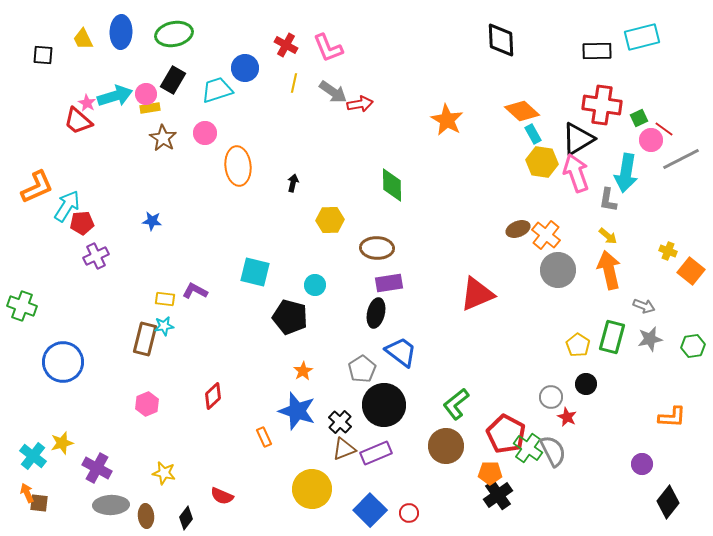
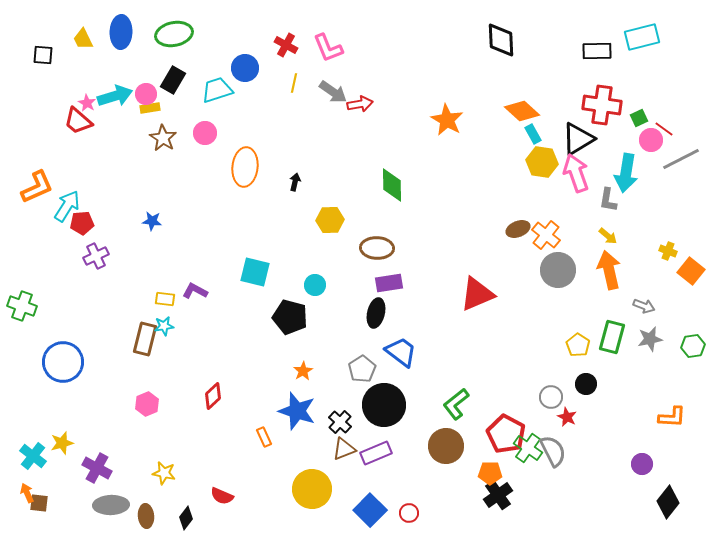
orange ellipse at (238, 166): moved 7 px right, 1 px down; rotated 12 degrees clockwise
black arrow at (293, 183): moved 2 px right, 1 px up
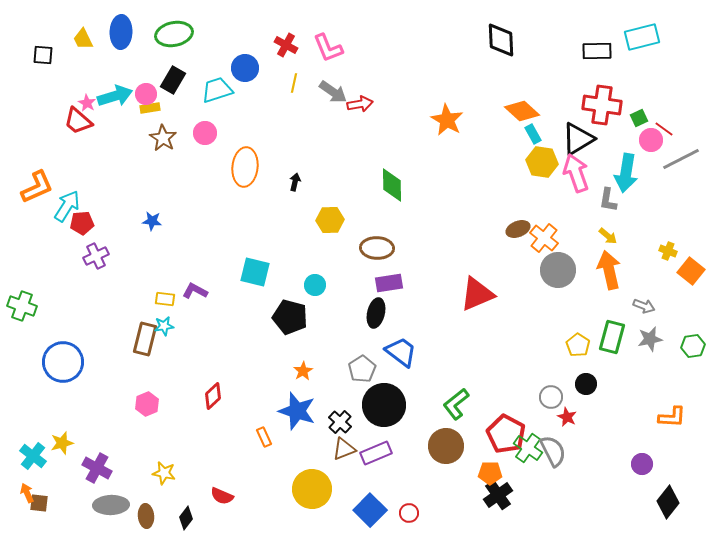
orange cross at (546, 235): moved 2 px left, 3 px down
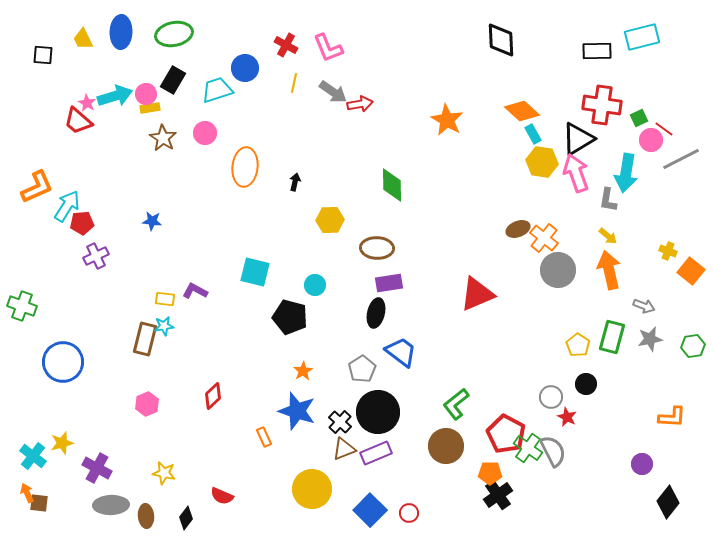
black circle at (384, 405): moved 6 px left, 7 px down
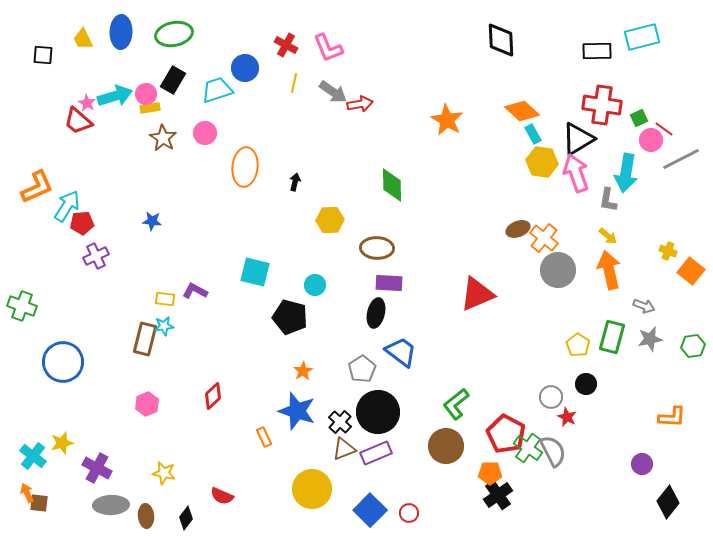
purple rectangle at (389, 283): rotated 12 degrees clockwise
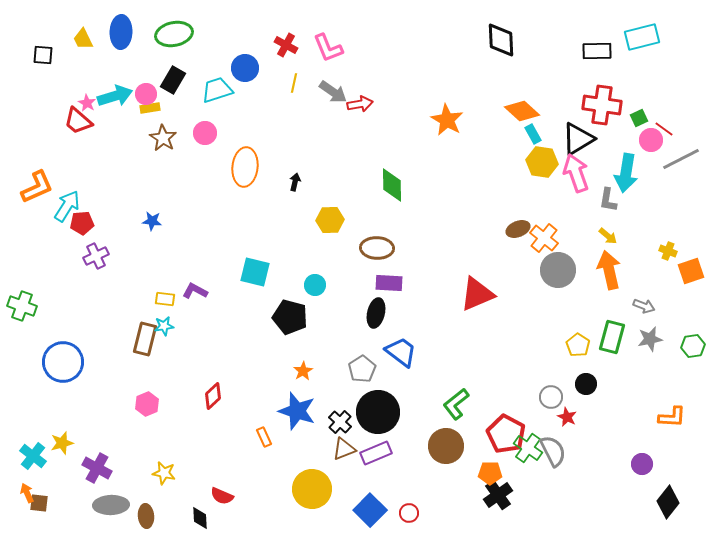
orange square at (691, 271): rotated 32 degrees clockwise
black diamond at (186, 518): moved 14 px right; rotated 40 degrees counterclockwise
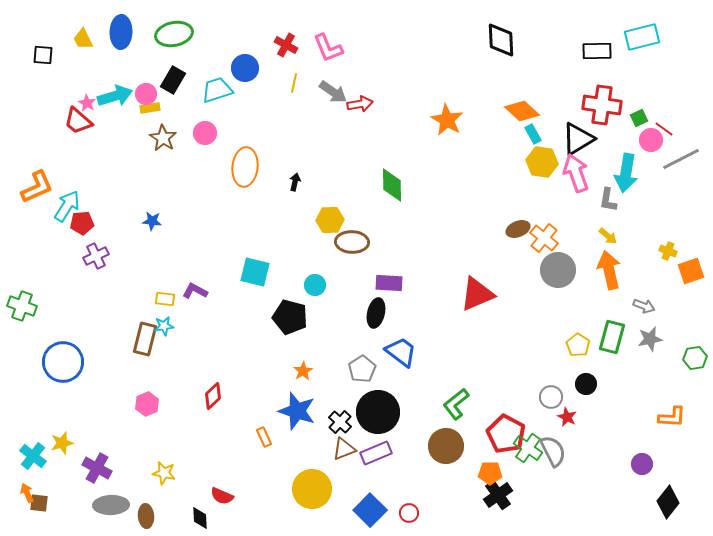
brown ellipse at (377, 248): moved 25 px left, 6 px up
green hexagon at (693, 346): moved 2 px right, 12 px down
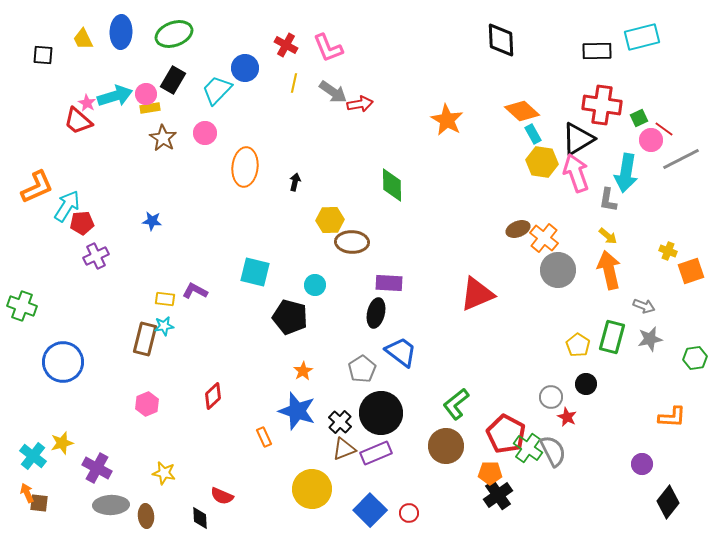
green ellipse at (174, 34): rotated 9 degrees counterclockwise
cyan trapezoid at (217, 90): rotated 28 degrees counterclockwise
black circle at (378, 412): moved 3 px right, 1 px down
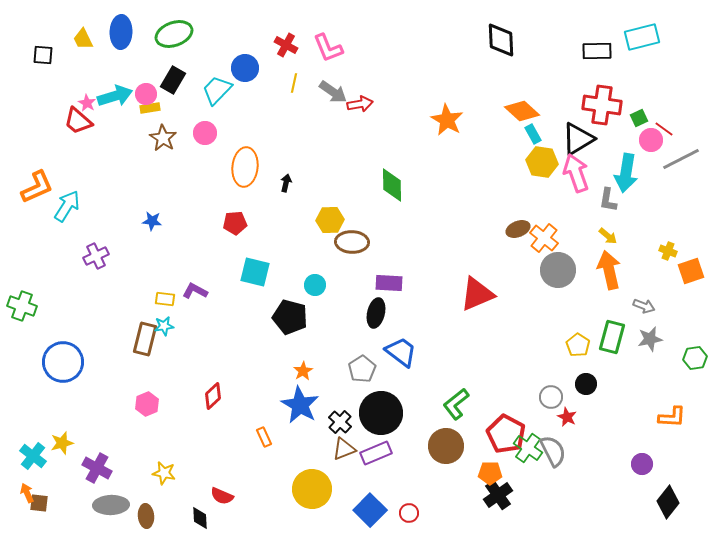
black arrow at (295, 182): moved 9 px left, 1 px down
red pentagon at (82, 223): moved 153 px right
blue star at (297, 411): moved 3 px right, 6 px up; rotated 12 degrees clockwise
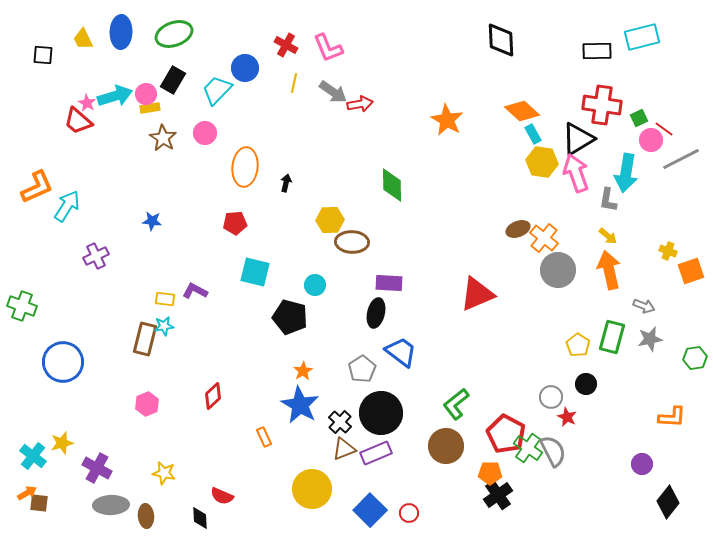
orange arrow at (27, 493): rotated 84 degrees clockwise
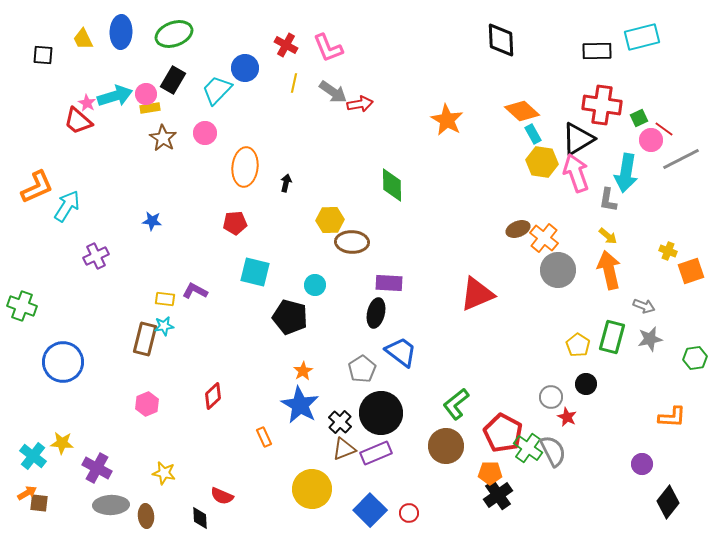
red pentagon at (506, 434): moved 3 px left, 1 px up
yellow star at (62, 443): rotated 20 degrees clockwise
